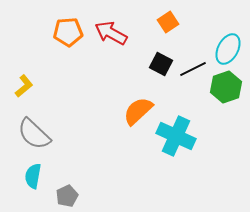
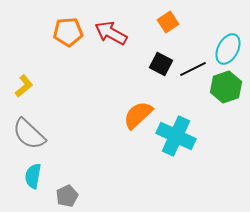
orange semicircle: moved 4 px down
gray semicircle: moved 5 px left
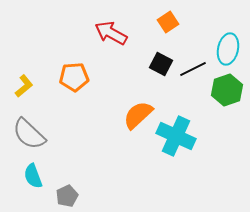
orange pentagon: moved 6 px right, 45 px down
cyan ellipse: rotated 16 degrees counterclockwise
green hexagon: moved 1 px right, 3 px down
cyan semicircle: rotated 30 degrees counterclockwise
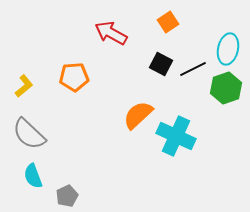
green hexagon: moved 1 px left, 2 px up
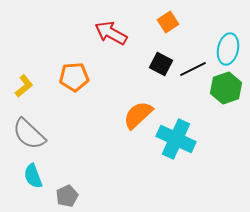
cyan cross: moved 3 px down
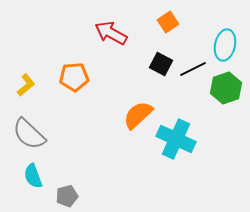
cyan ellipse: moved 3 px left, 4 px up
yellow L-shape: moved 2 px right, 1 px up
gray pentagon: rotated 10 degrees clockwise
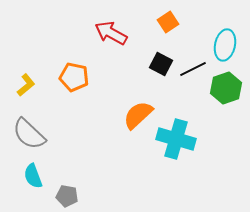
orange pentagon: rotated 16 degrees clockwise
cyan cross: rotated 9 degrees counterclockwise
gray pentagon: rotated 25 degrees clockwise
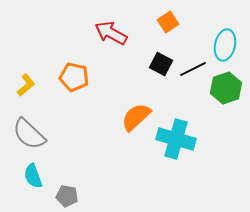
orange semicircle: moved 2 px left, 2 px down
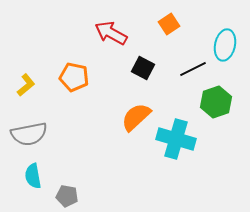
orange square: moved 1 px right, 2 px down
black square: moved 18 px left, 4 px down
green hexagon: moved 10 px left, 14 px down
gray semicircle: rotated 54 degrees counterclockwise
cyan semicircle: rotated 10 degrees clockwise
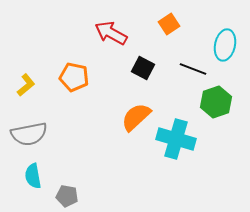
black line: rotated 48 degrees clockwise
